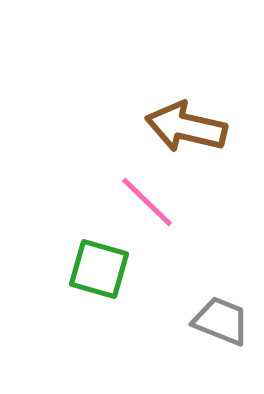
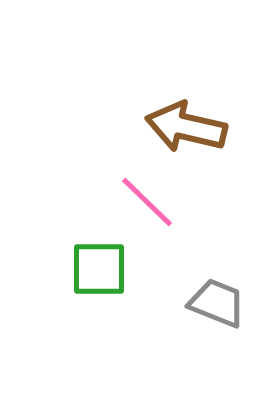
green square: rotated 16 degrees counterclockwise
gray trapezoid: moved 4 px left, 18 px up
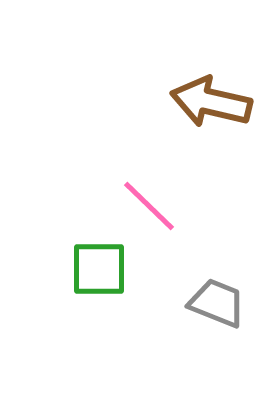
brown arrow: moved 25 px right, 25 px up
pink line: moved 2 px right, 4 px down
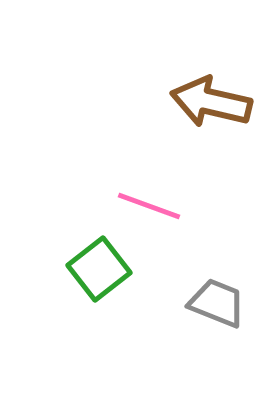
pink line: rotated 24 degrees counterclockwise
green square: rotated 38 degrees counterclockwise
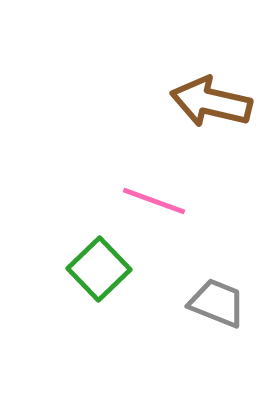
pink line: moved 5 px right, 5 px up
green square: rotated 6 degrees counterclockwise
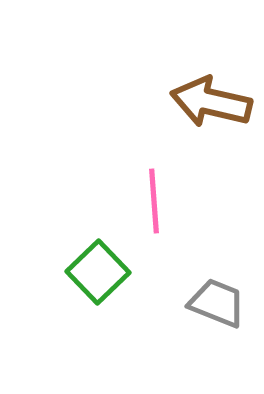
pink line: rotated 66 degrees clockwise
green square: moved 1 px left, 3 px down
